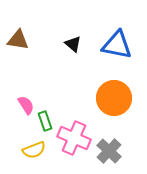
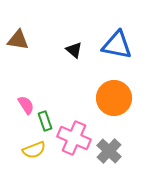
black triangle: moved 1 px right, 6 px down
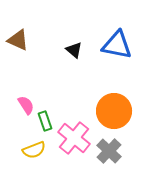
brown triangle: rotated 15 degrees clockwise
orange circle: moved 13 px down
pink cross: rotated 16 degrees clockwise
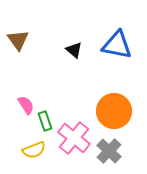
brown triangle: rotated 30 degrees clockwise
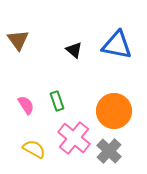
green rectangle: moved 12 px right, 20 px up
yellow semicircle: moved 1 px up; rotated 130 degrees counterclockwise
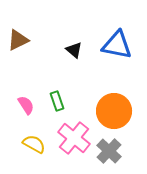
brown triangle: rotated 40 degrees clockwise
yellow semicircle: moved 5 px up
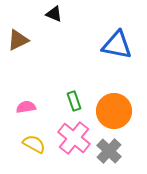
black triangle: moved 20 px left, 36 px up; rotated 18 degrees counterclockwise
green rectangle: moved 17 px right
pink semicircle: moved 2 px down; rotated 66 degrees counterclockwise
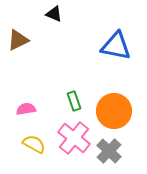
blue triangle: moved 1 px left, 1 px down
pink semicircle: moved 2 px down
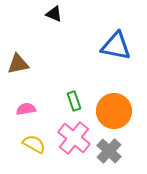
brown triangle: moved 24 px down; rotated 15 degrees clockwise
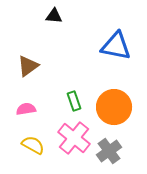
black triangle: moved 2 px down; rotated 18 degrees counterclockwise
brown triangle: moved 10 px right, 2 px down; rotated 25 degrees counterclockwise
orange circle: moved 4 px up
yellow semicircle: moved 1 px left, 1 px down
gray cross: rotated 10 degrees clockwise
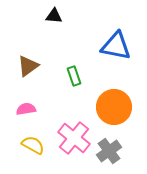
green rectangle: moved 25 px up
